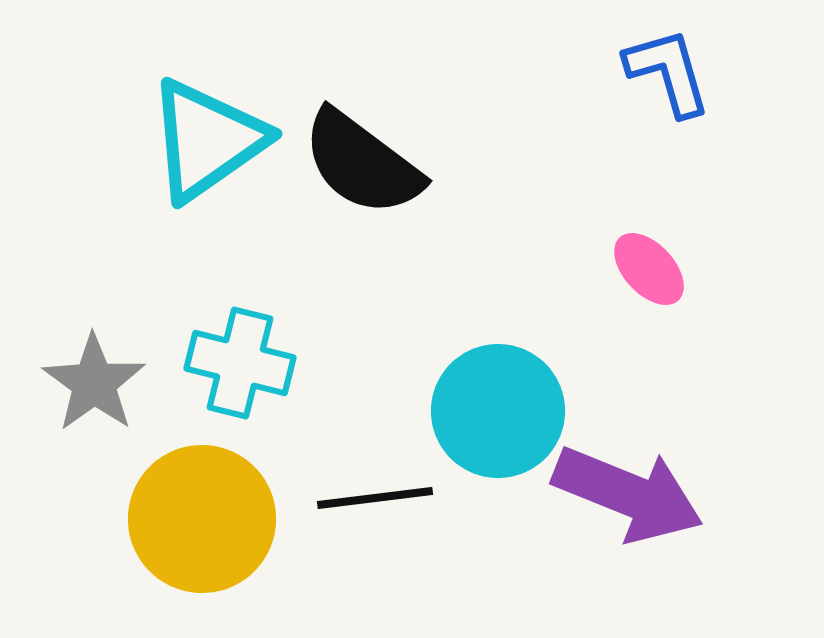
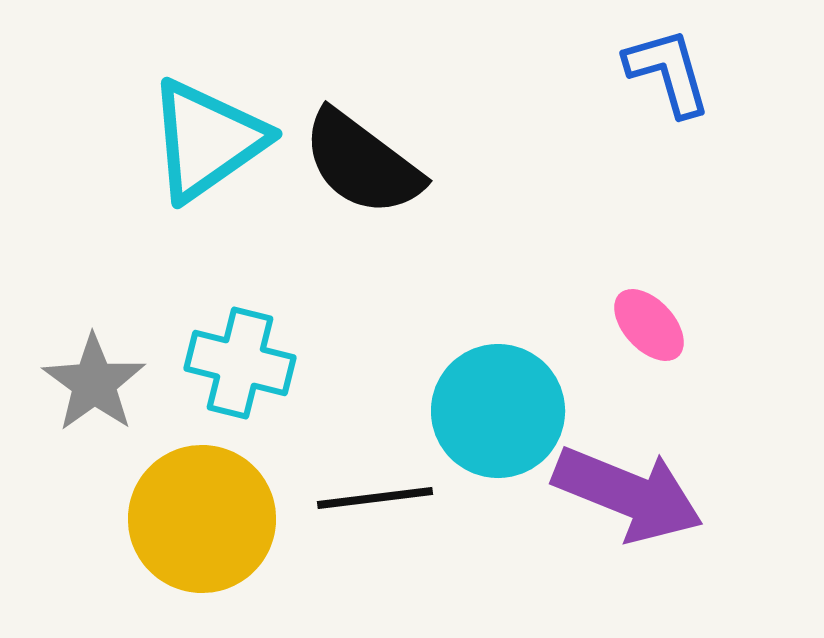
pink ellipse: moved 56 px down
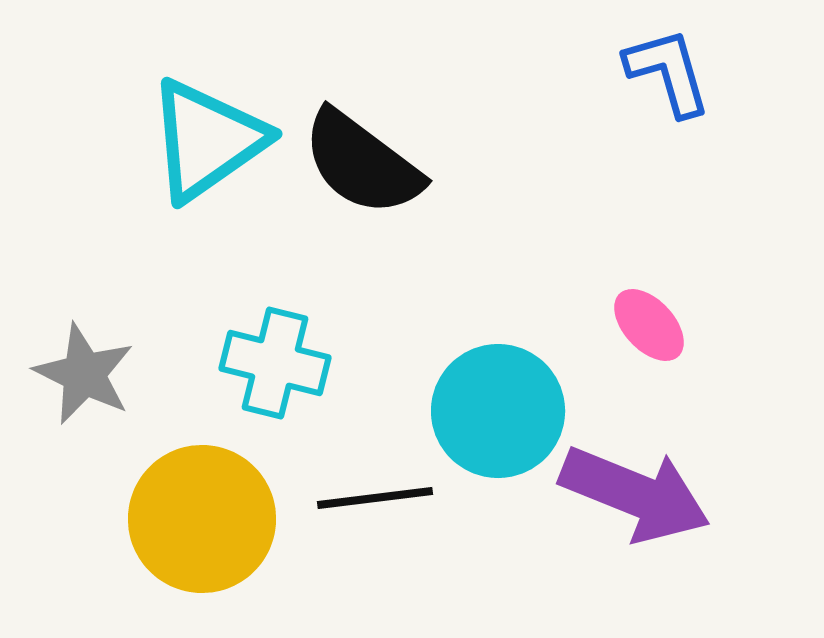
cyan cross: moved 35 px right
gray star: moved 10 px left, 9 px up; rotated 10 degrees counterclockwise
purple arrow: moved 7 px right
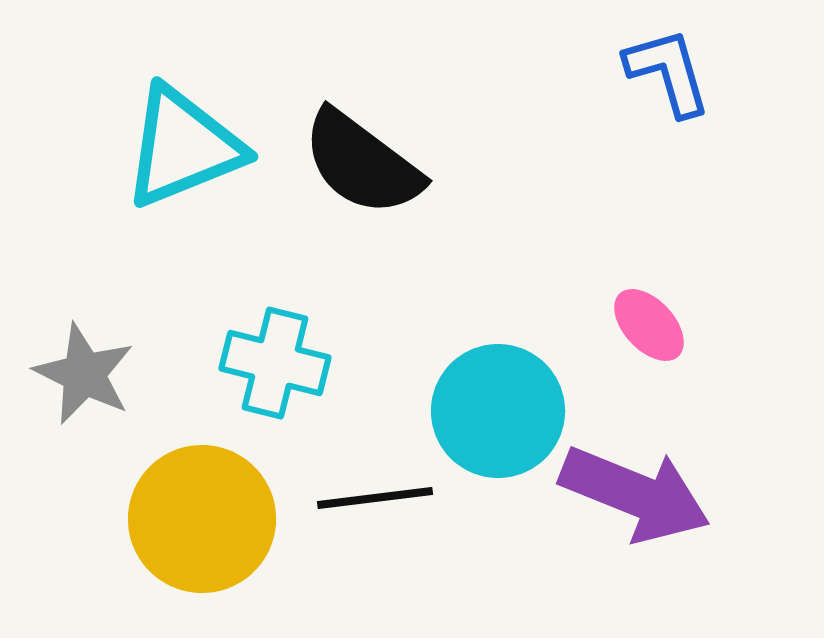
cyan triangle: moved 24 px left, 7 px down; rotated 13 degrees clockwise
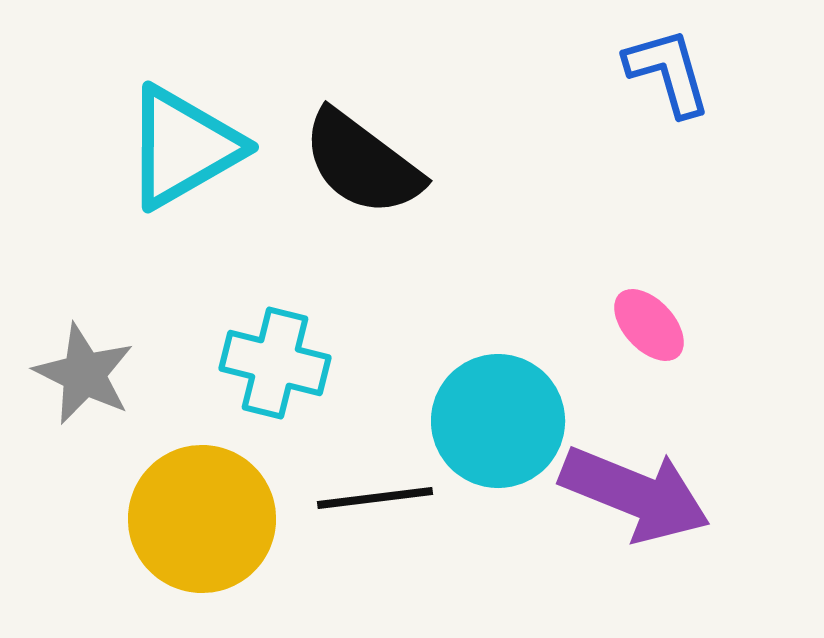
cyan triangle: rotated 8 degrees counterclockwise
cyan circle: moved 10 px down
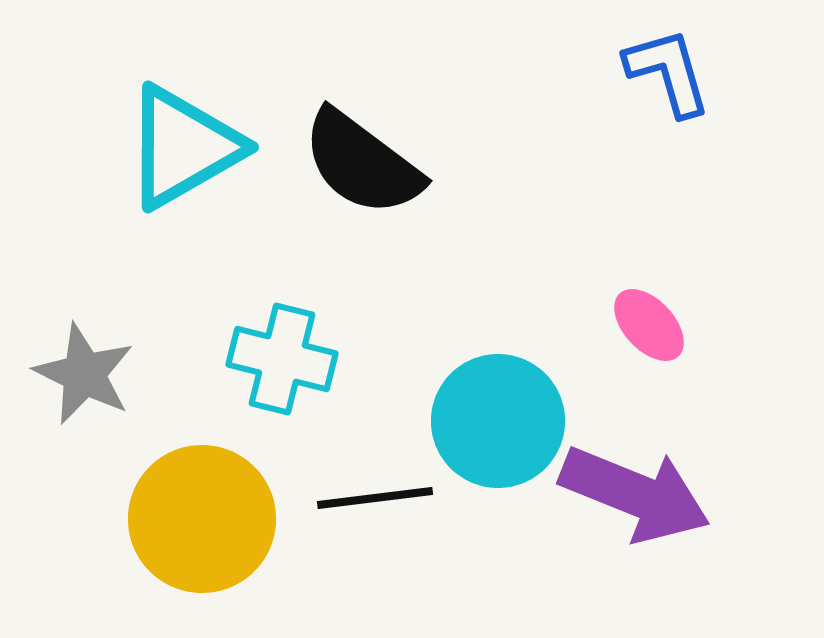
cyan cross: moved 7 px right, 4 px up
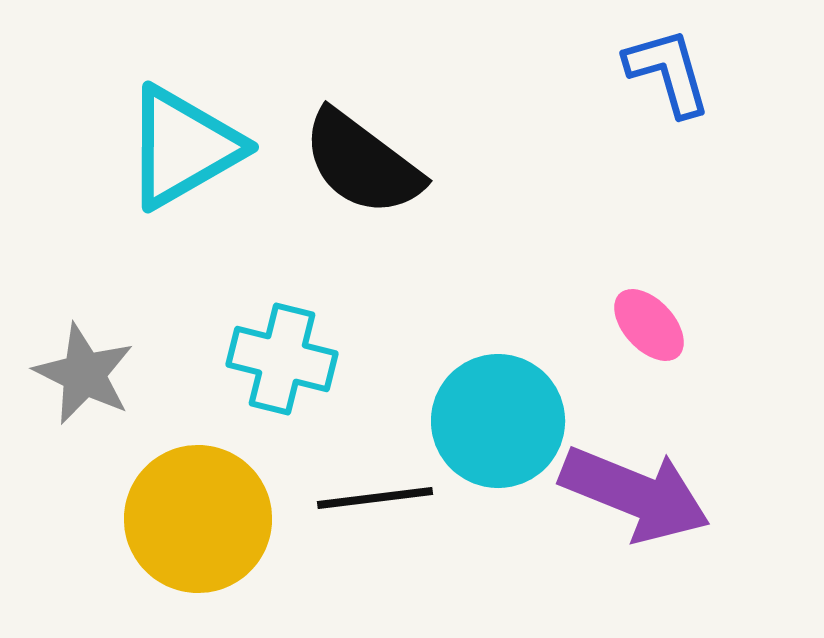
yellow circle: moved 4 px left
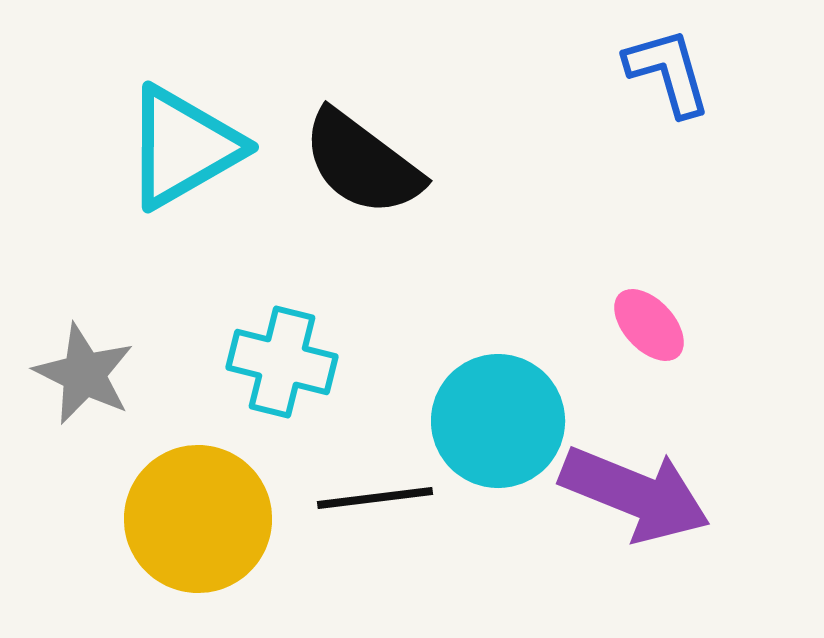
cyan cross: moved 3 px down
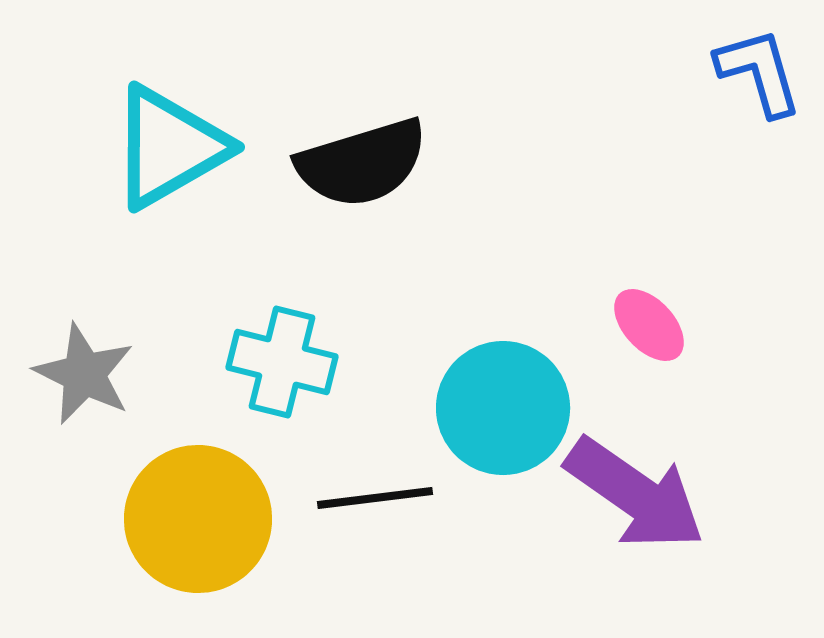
blue L-shape: moved 91 px right
cyan triangle: moved 14 px left
black semicircle: rotated 54 degrees counterclockwise
cyan circle: moved 5 px right, 13 px up
purple arrow: rotated 13 degrees clockwise
